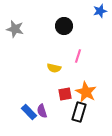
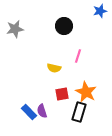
gray star: rotated 24 degrees counterclockwise
red square: moved 3 px left
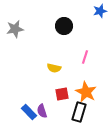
pink line: moved 7 px right, 1 px down
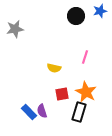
black circle: moved 12 px right, 10 px up
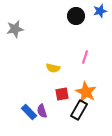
yellow semicircle: moved 1 px left
black rectangle: moved 2 px up; rotated 12 degrees clockwise
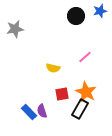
pink line: rotated 32 degrees clockwise
black rectangle: moved 1 px right, 1 px up
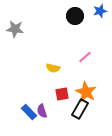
black circle: moved 1 px left
gray star: rotated 18 degrees clockwise
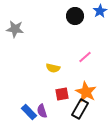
blue star: rotated 16 degrees counterclockwise
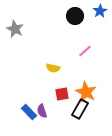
gray star: rotated 18 degrees clockwise
pink line: moved 6 px up
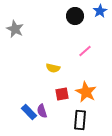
black rectangle: moved 11 px down; rotated 24 degrees counterclockwise
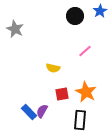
purple semicircle: rotated 48 degrees clockwise
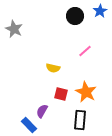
gray star: moved 1 px left
red square: moved 1 px left; rotated 24 degrees clockwise
blue rectangle: moved 13 px down
